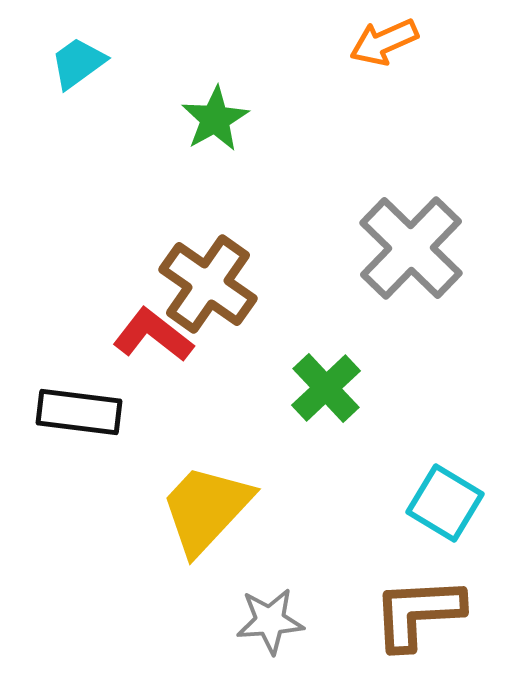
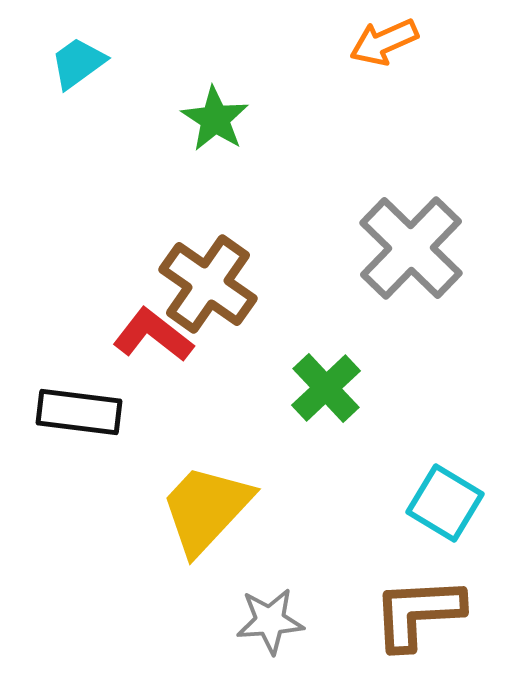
green star: rotated 10 degrees counterclockwise
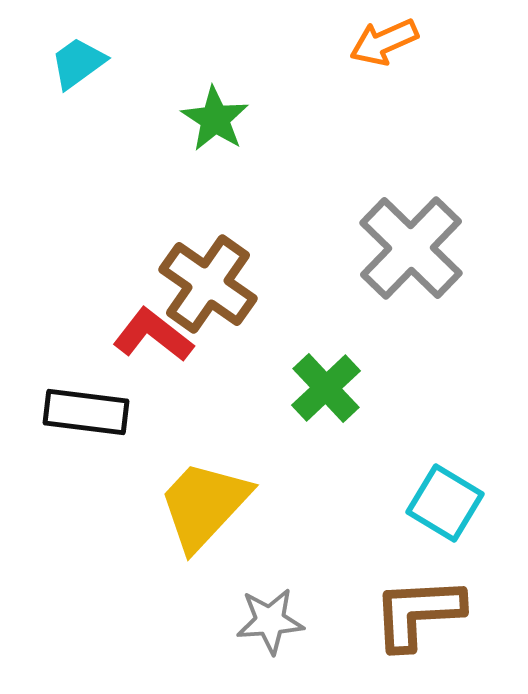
black rectangle: moved 7 px right
yellow trapezoid: moved 2 px left, 4 px up
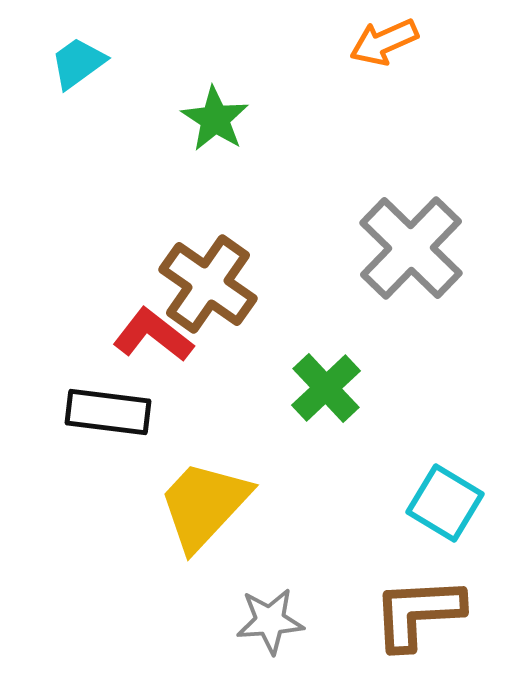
black rectangle: moved 22 px right
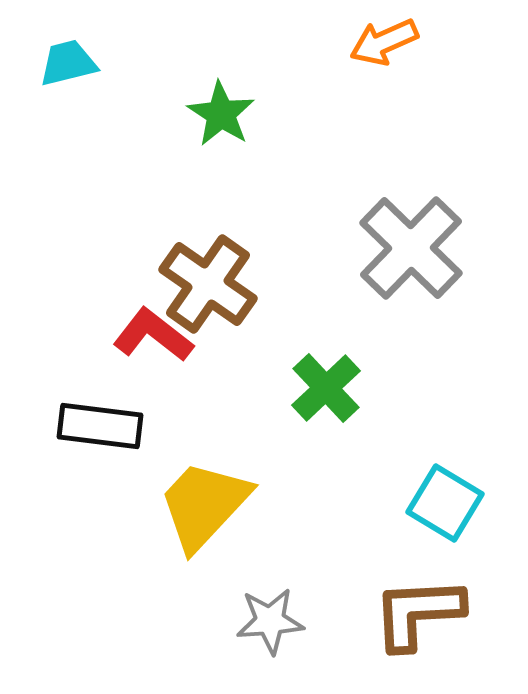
cyan trapezoid: moved 10 px left; rotated 22 degrees clockwise
green star: moved 6 px right, 5 px up
black rectangle: moved 8 px left, 14 px down
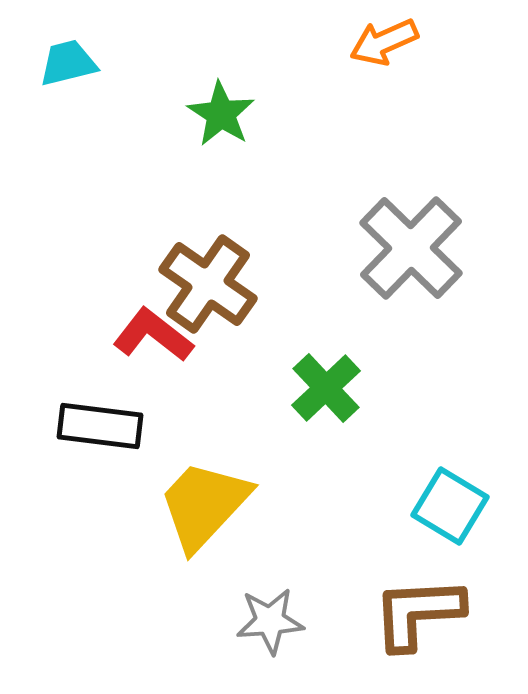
cyan square: moved 5 px right, 3 px down
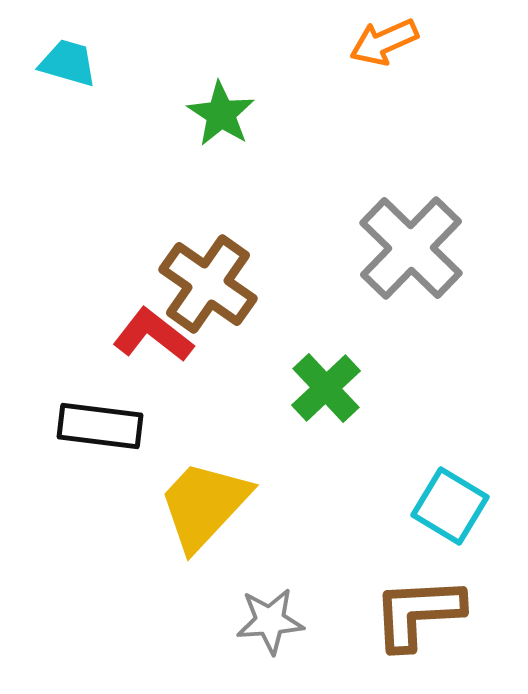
cyan trapezoid: rotated 30 degrees clockwise
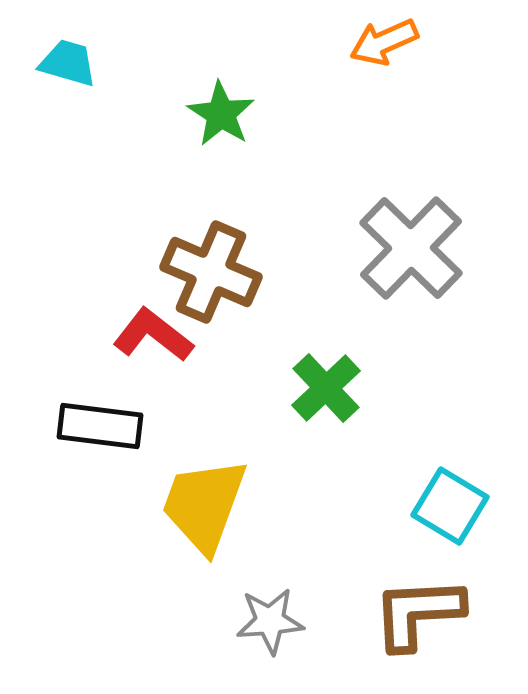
brown cross: moved 3 px right, 12 px up; rotated 12 degrees counterclockwise
yellow trapezoid: rotated 23 degrees counterclockwise
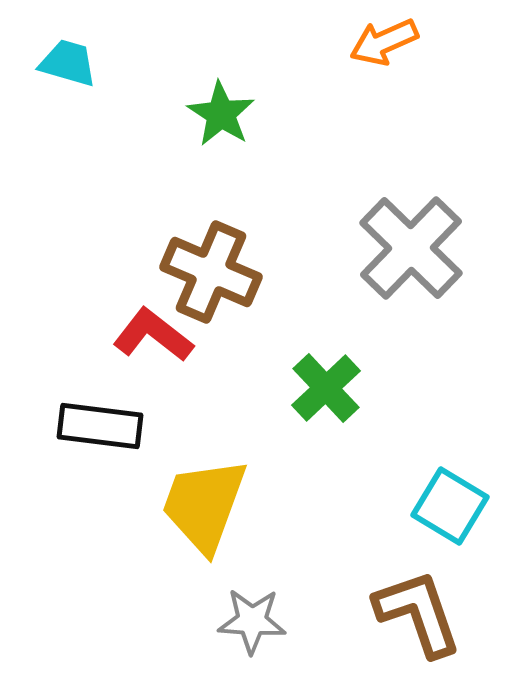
brown L-shape: rotated 74 degrees clockwise
gray star: moved 18 px left; rotated 8 degrees clockwise
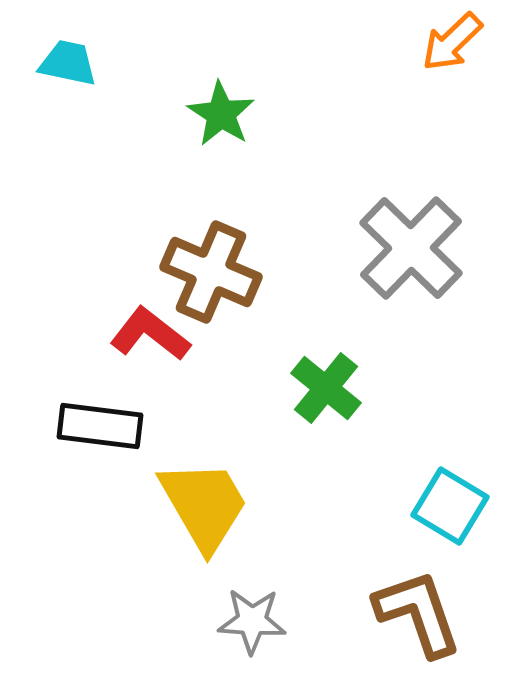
orange arrow: moved 68 px right; rotated 20 degrees counterclockwise
cyan trapezoid: rotated 4 degrees counterclockwise
red L-shape: moved 3 px left, 1 px up
green cross: rotated 8 degrees counterclockwise
yellow trapezoid: rotated 130 degrees clockwise
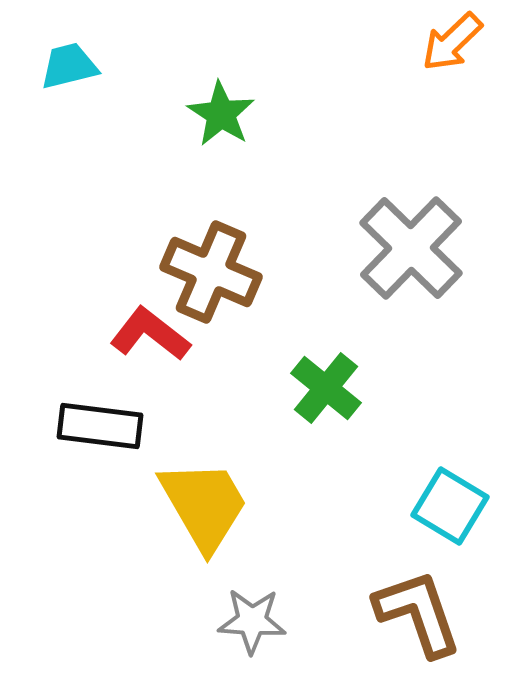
cyan trapezoid: moved 1 px right, 3 px down; rotated 26 degrees counterclockwise
